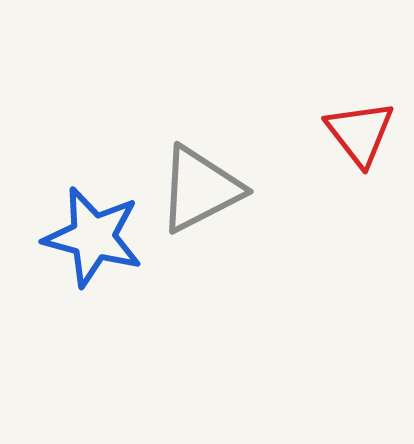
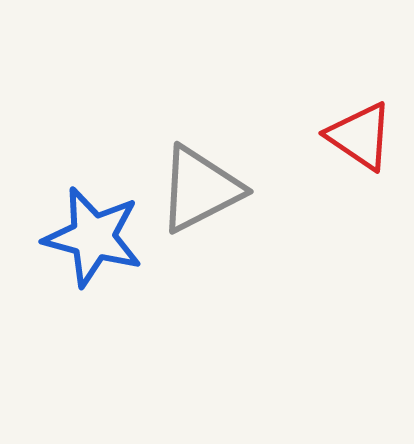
red triangle: moved 3 px down; rotated 18 degrees counterclockwise
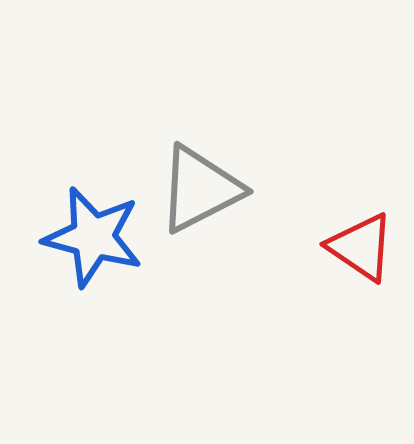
red triangle: moved 1 px right, 111 px down
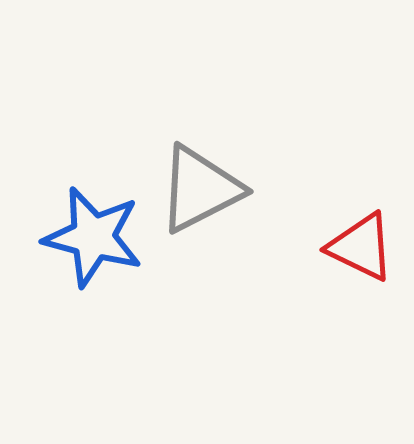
red triangle: rotated 8 degrees counterclockwise
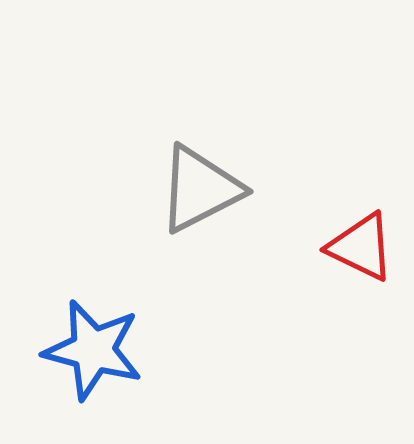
blue star: moved 113 px down
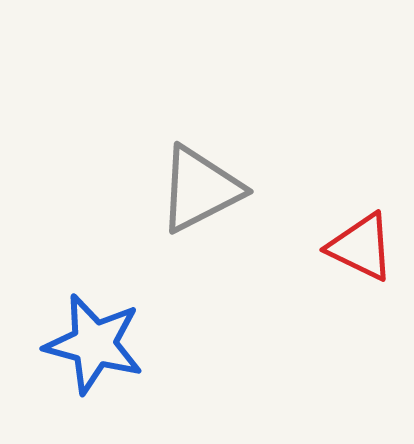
blue star: moved 1 px right, 6 px up
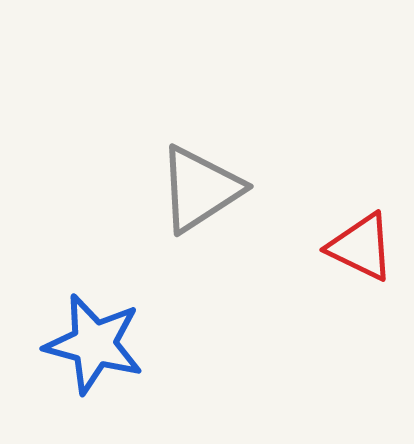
gray triangle: rotated 6 degrees counterclockwise
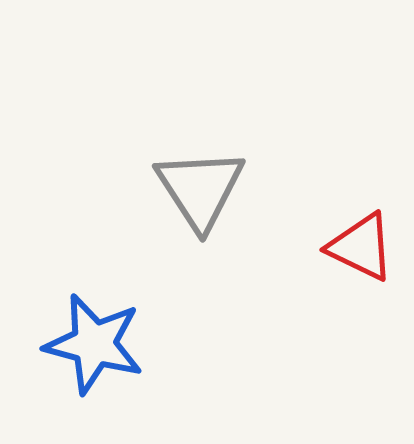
gray triangle: rotated 30 degrees counterclockwise
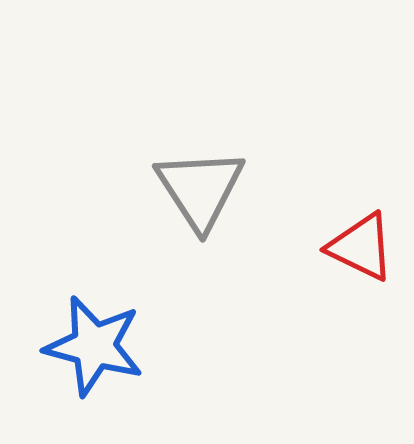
blue star: moved 2 px down
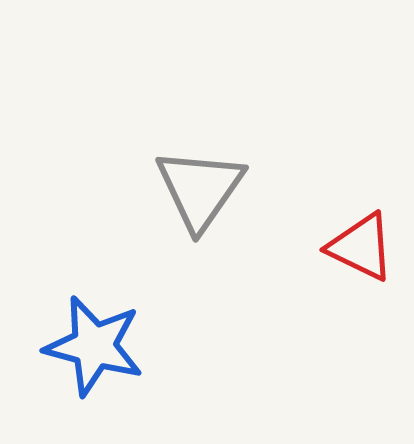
gray triangle: rotated 8 degrees clockwise
